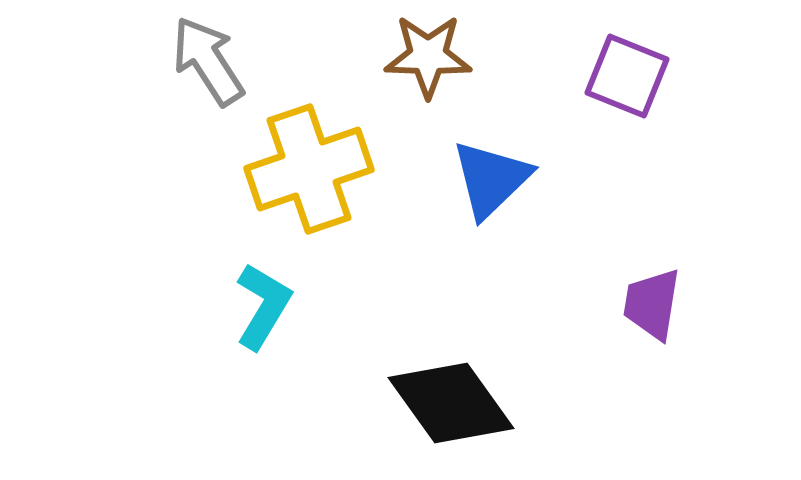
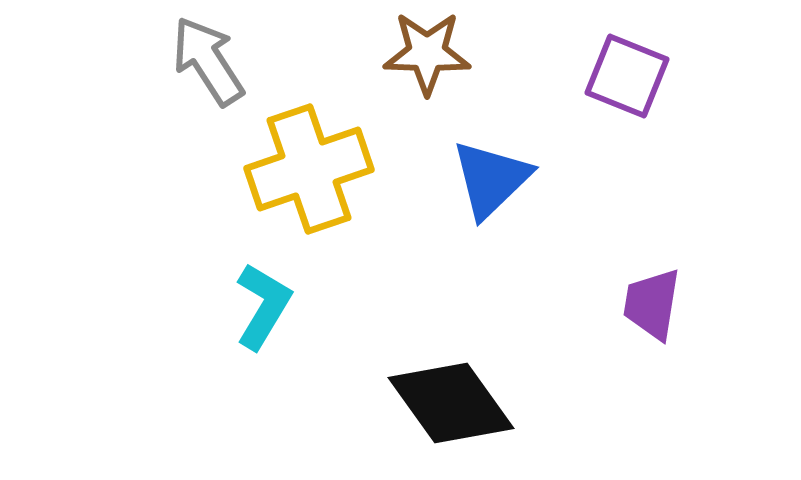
brown star: moved 1 px left, 3 px up
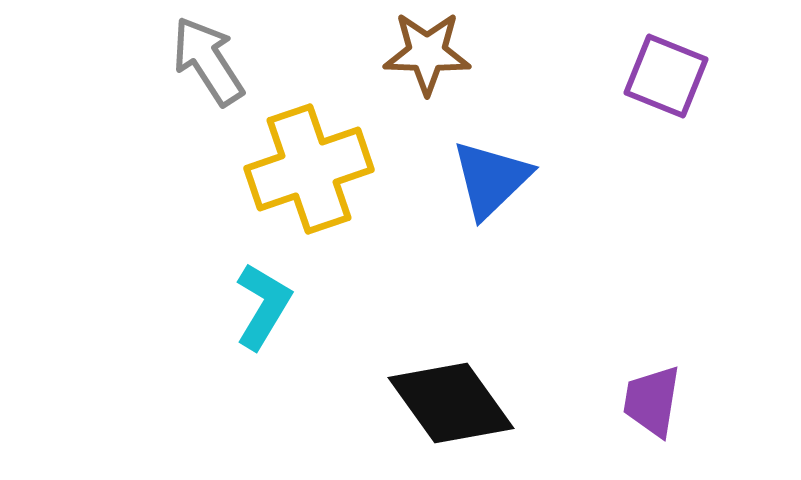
purple square: moved 39 px right
purple trapezoid: moved 97 px down
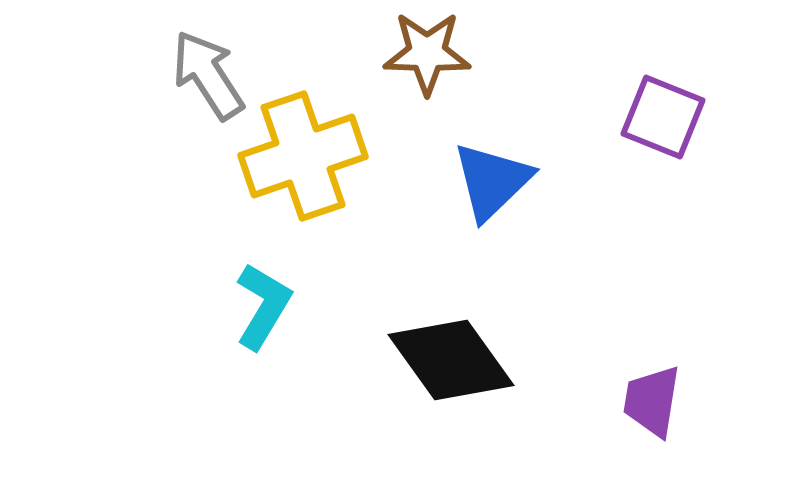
gray arrow: moved 14 px down
purple square: moved 3 px left, 41 px down
yellow cross: moved 6 px left, 13 px up
blue triangle: moved 1 px right, 2 px down
black diamond: moved 43 px up
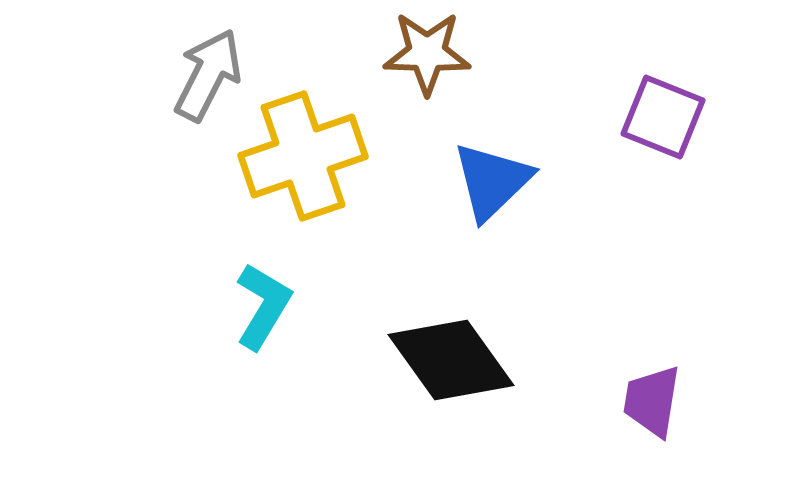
gray arrow: rotated 60 degrees clockwise
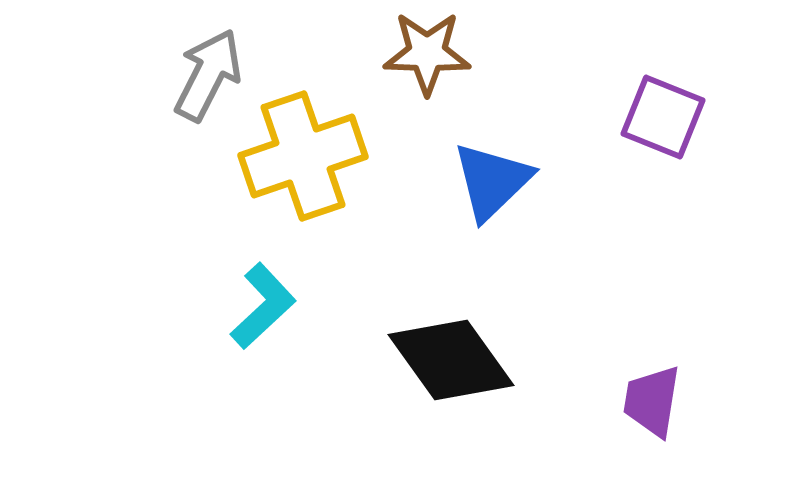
cyan L-shape: rotated 16 degrees clockwise
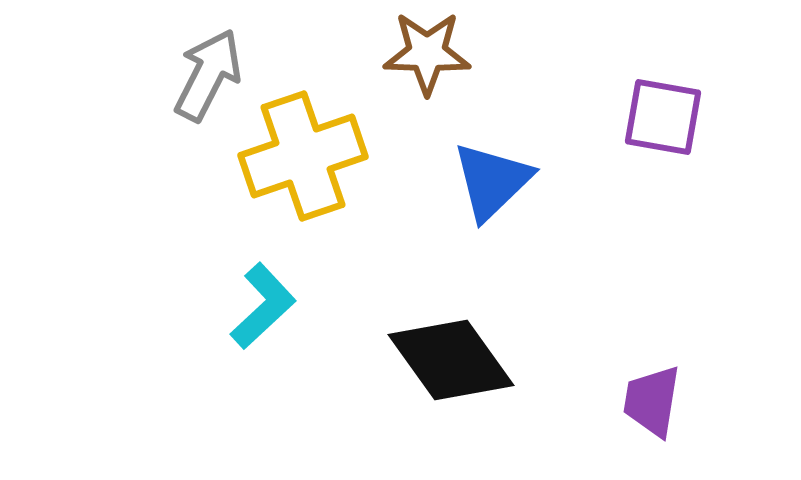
purple square: rotated 12 degrees counterclockwise
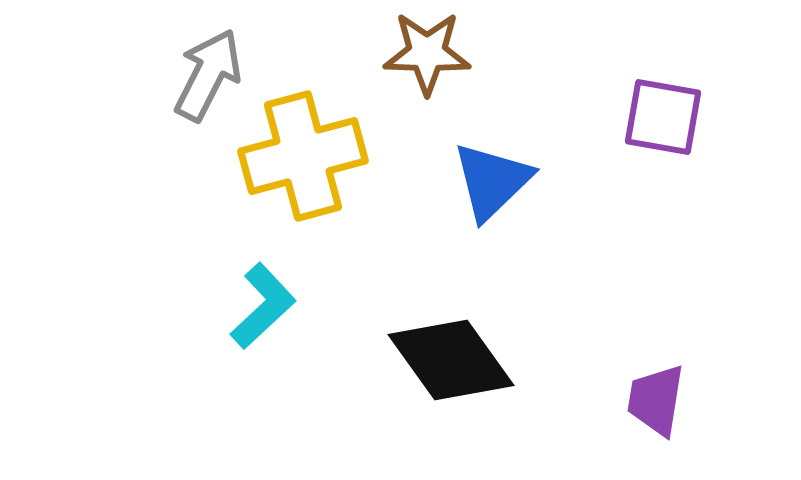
yellow cross: rotated 4 degrees clockwise
purple trapezoid: moved 4 px right, 1 px up
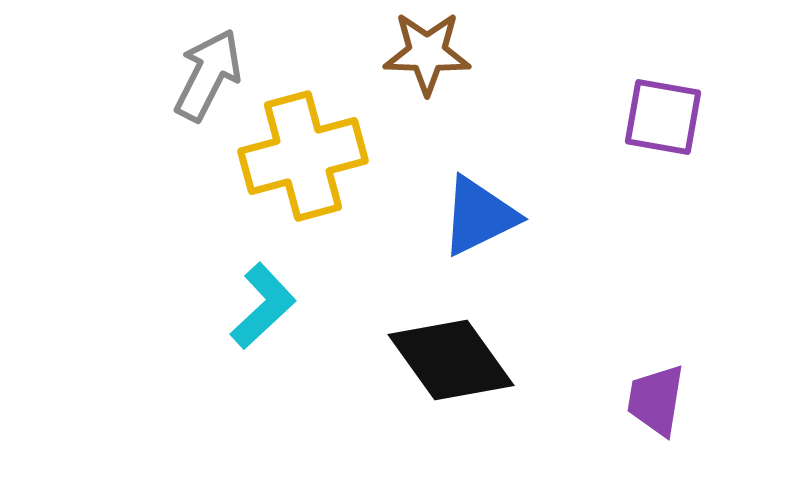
blue triangle: moved 13 px left, 35 px down; rotated 18 degrees clockwise
